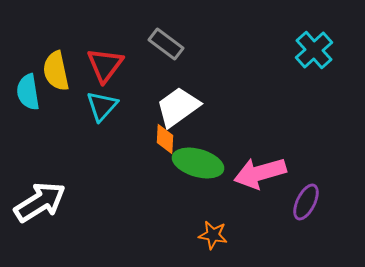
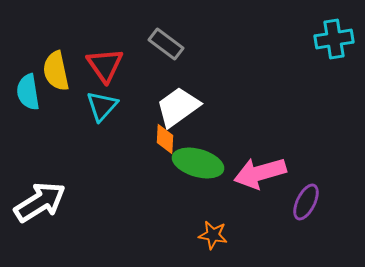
cyan cross: moved 20 px right, 11 px up; rotated 33 degrees clockwise
red triangle: rotated 12 degrees counterclockwise
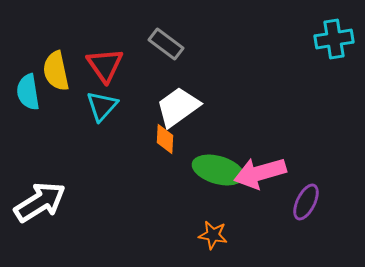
green ellipse: moved 20 px right, 7 px down
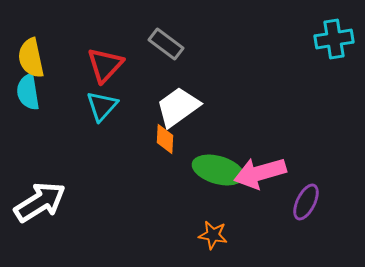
red triangle: rotated 18 degrees clockwise
yellow semicircle: moved 25 px left, 13 px up
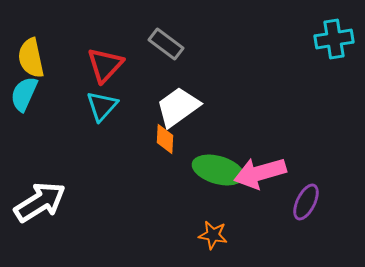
cyan semicircle: moved 4 px left, 2 px down; rotated 33 degrees clockwise
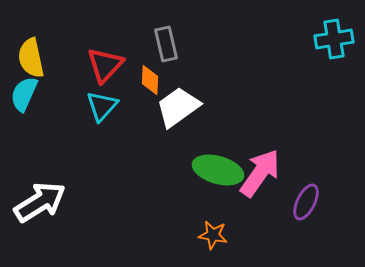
gray rectangle: rotated 40 degrees clockwise
orange diamond: moved 15 px left, 59 px up
pink arrow: rotated 141 degrees clockwise
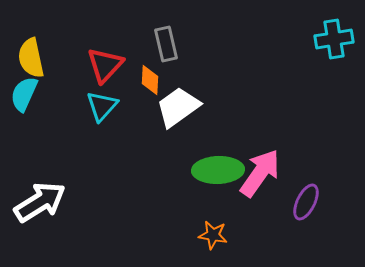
green ellipse: rotated 18 degrees counterclockwise
